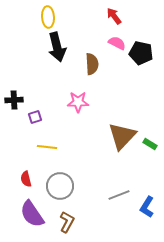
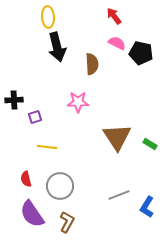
brown triangle: moved 5 px left, 1 px down; rotated 16 degrees counterclockwise
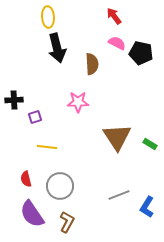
black arrow: moved 1 px down
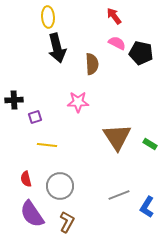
yellow line: moved 2 px up
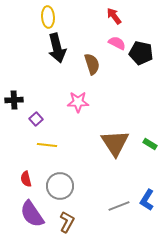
brown semicircle: rotated 15 degrees counterclockwise
purple square: moved 1 px right, 2 px down; rotated 24 degrees counterclockwise
brown triangle: moved 2 px left, 6 px down
gray line: moved 11 px down
blue L-shape: moved 7 px up
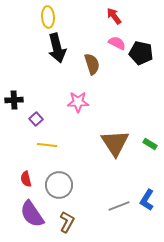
gray circle: moved 1 px left, 1 px up
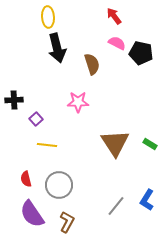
gray line: moved 3 px left; rotated 30 degrees counterclockwise
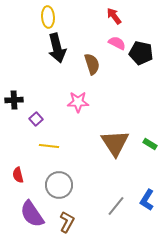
yellow line: moved 2 px right, 1 px down
red semicircle: moved 8 px left, 4 px up
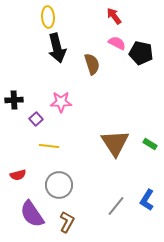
pink star: moved 17 px left
red semicircle: rotated 91 degrees counterclockwise
